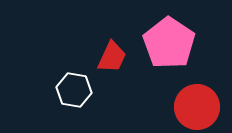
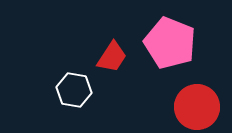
pink pentagon: moved 1 px right; rotated 12 degrees counterclockwise
red trapezoid: rotated 8 degrees clockwise
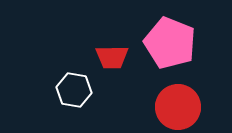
red trapezoid: rotated 56 degrees clockwise
red circle: moved 19 px left
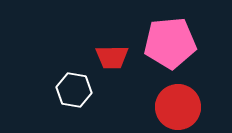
pink pentagon: rotated 27 degrees counterclockwise
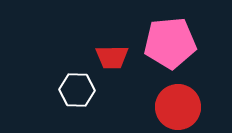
white hexagon: moved 3 px right; rotated 8 degrees counterclockwise
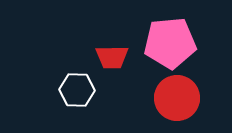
red circle: moved 1 px left, 9 px up
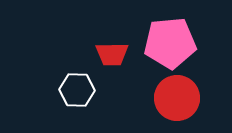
red trapezoid: moved 3 px up
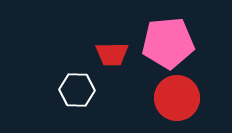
pink pentagon: moved 2 px left
